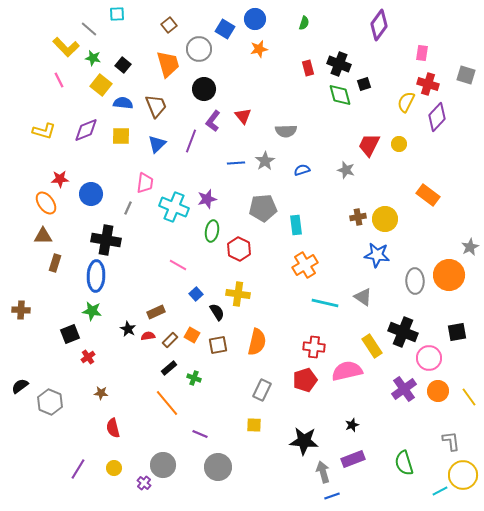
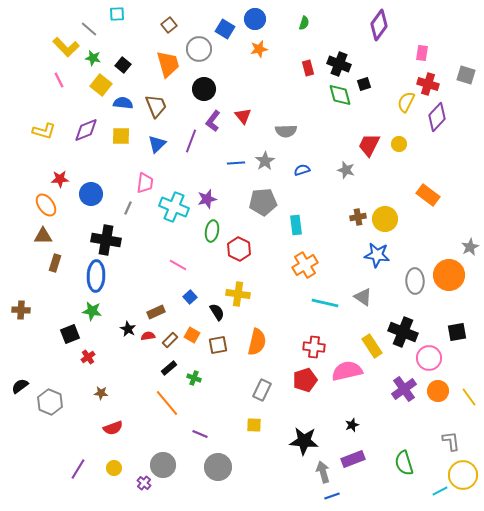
orange ellipse at (46, 203): moved 2 px down
gray pentagon at (263, 208): moved 6 px up
blue square at (196, 294): moved 6 px left, 3 px down
red semicircle at (113, 428): rotated 96 degrees counterclockwise
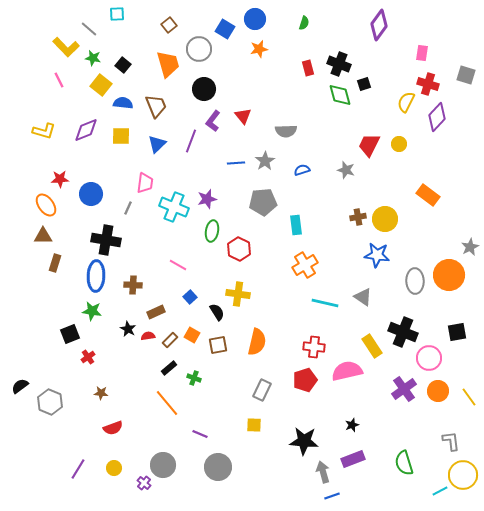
brown cross at (21, 310): moved 112 px right, 25 px up
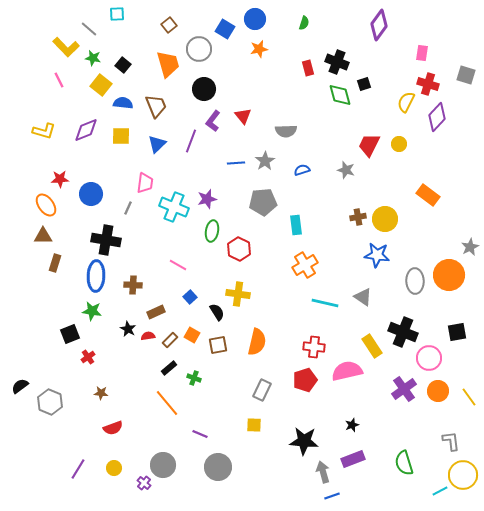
black cross at (339, 64): moved 2 px left, 2 px up
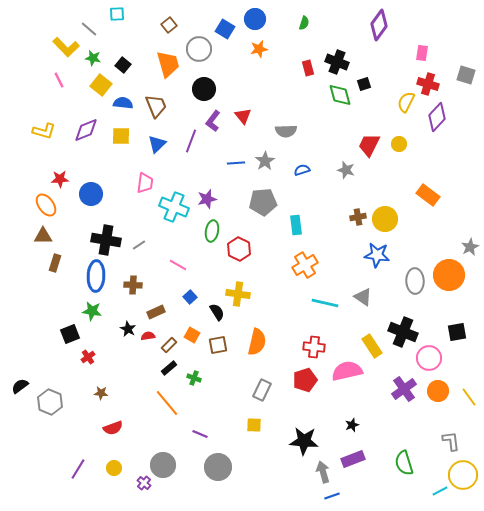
gray line at (128, 208): moved 11 px right, 37 px down; rotated 32 degrees clockwise
brown rectangle at (170, 340): moved 1 px left, 5 px down
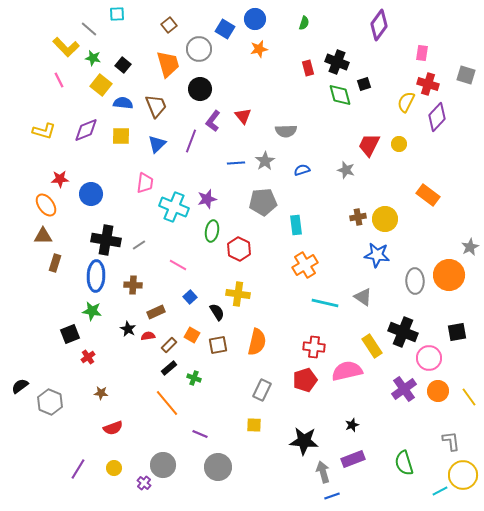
black circle at (204, 89): moved 4 px left
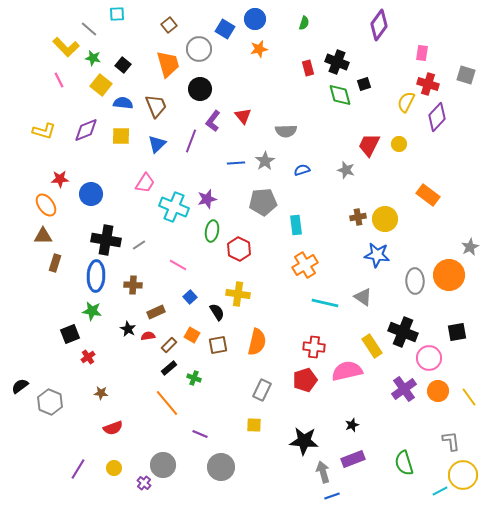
pink trapezoid at (145, 183): rotated 25 degrees clockwise
gray circle at (218, 467): moved 3 px right
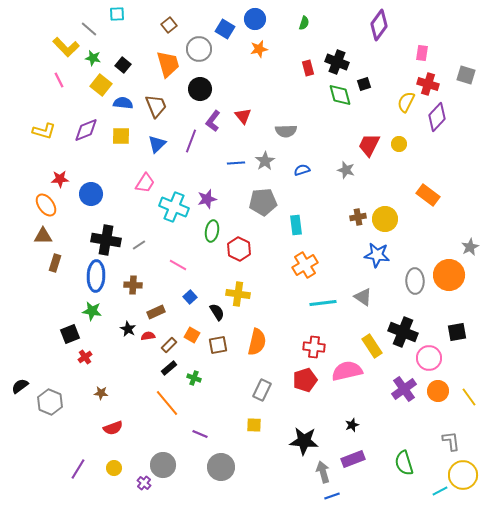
cyan line at (325, 303): moved 2 px left; rotated 20 degrees counterclockwise
red cross at (88, 357): moved 3 px left
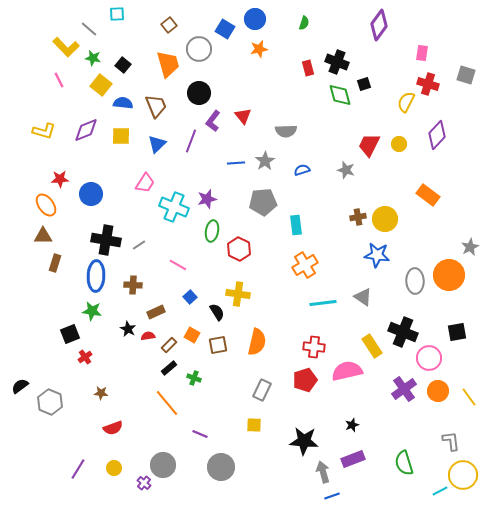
black circle at (200, 89): moved 1 px left, 4 px down
purple diamond at (437, 117): moved 18 px down
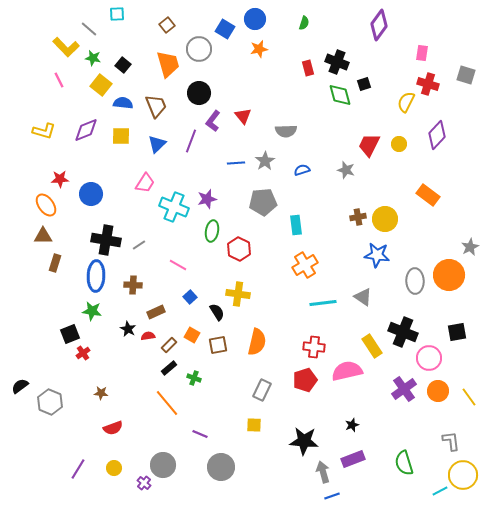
brown square at (169, 25): moved 2 px left
red cross at (85, 357): moved 2 px left, 4 px up
